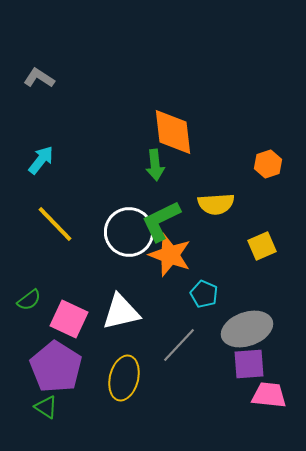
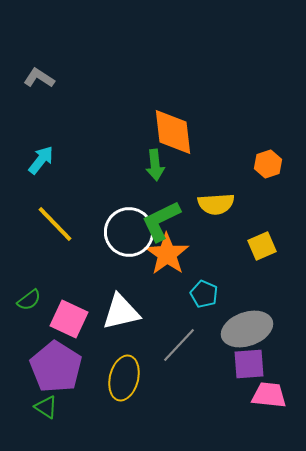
orange star: moved 3 px left, 1 px up; rotated 15 degrees clockwise
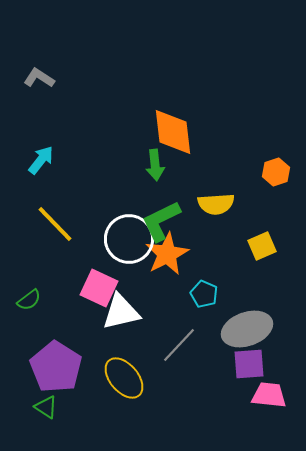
orange hexagon: moved 8 px right, 8 px down
white circle: moved 7 px down
orange star: rotated 9 degrees clockwise
pink square: moved 30 px right, 31 px up
yellow ellipse: rotated 54 degrees counterclockwise
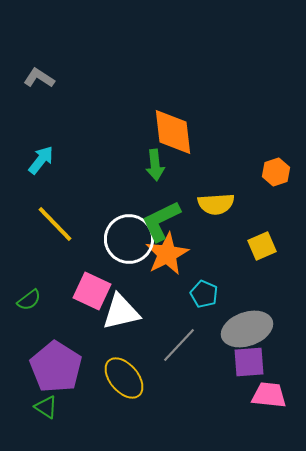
pink square: moved 7 px left, 3 px down
purple square: moved 2 px up
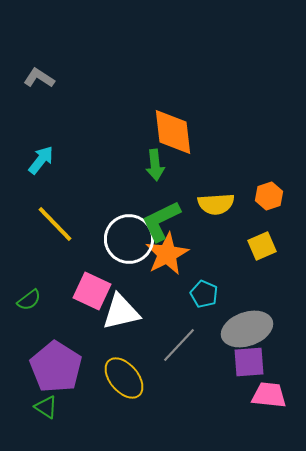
orange hexagon: moved 7 px left, 24 px down
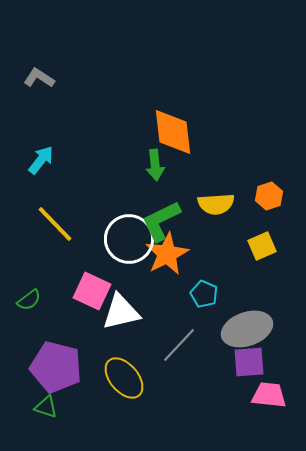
purple pentagon: rotated 18 degrees counterclockwise
green triangle: rotated 15 degrees counterclockwise
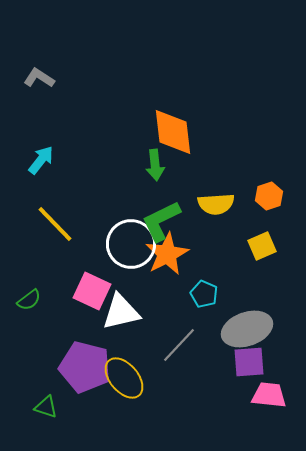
white circle: moved 2 px right, 5 px down
purple pentagon: moved 29 px right
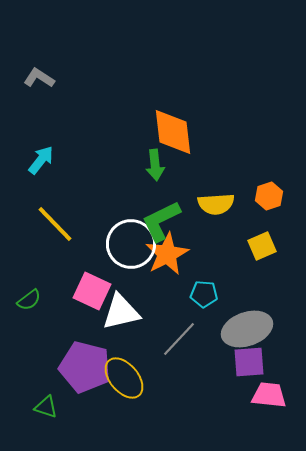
cyan pentagon: rotated 20 degrees counterclockwise
gray line: moved 6 px up
